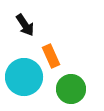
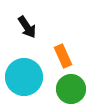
black arrow: moved 2 px right, 2 px down
orange rectangle: moved 12 px right
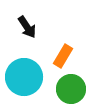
orange rectangle: rotated 55 degrees clockwise
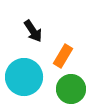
black arrow: moved 6 px right, 4 px down
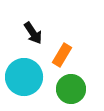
black arrow: moved 2 px down
orange rectangle: moved 1 px left, 1 px up
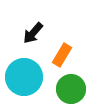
black arrow: rotated 75 degrees clockwise
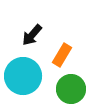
black arrow: moved 1 px left, 2 px down
cyan circle: moved 1 px left, 1 px up
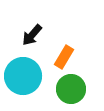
orange rectangle: moved 2 px right, 2 px down
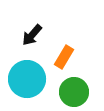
cyan circle: moved 4 px right, 3 px down
green circle: moved 3 px right, 3 px down
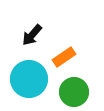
orange rectangle: rotated 25 degrees clockwise
cyan circle: moved 2 px right
